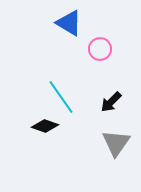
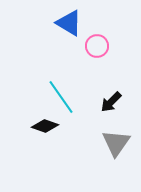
pink circle: moved 3 px left, 3 px up
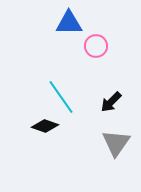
blue triangle: rotated 32 degrees counterclockwise
pink circle: moved 1 px left
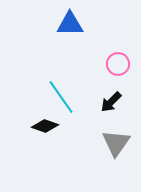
blue triangle: moved 1 px right, 1 px down
pink circle: moved 22 px right, 18 px down
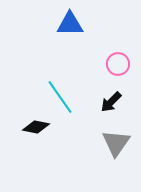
cyan line: moved 1 px left
black diamond: moved 9 px left, 1 px down; rotated 8 degrees counterclockwise
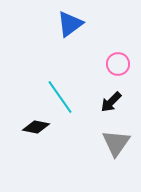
blue triangle: rotated 36 degrees counterclockwise
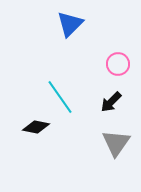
blue triangle: rotated 8 degrees counterclockwise
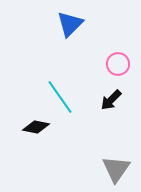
black arrow: moved 2 px up
gray triangle: moved 26 px down
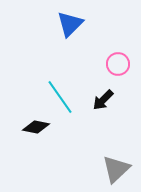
black arrow: moved 8 px left
gray triangle: rotated 12 degrees clockwise
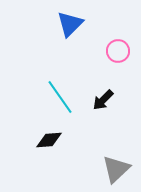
pink circle: moved 13 px up
black diamond: moved 13 px right, 13 px down; rotated 16 degrees counterclockwise
